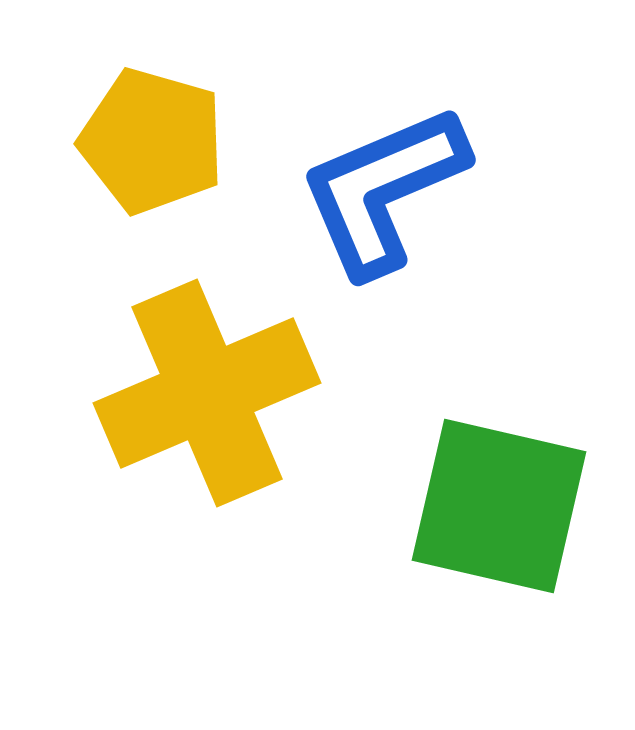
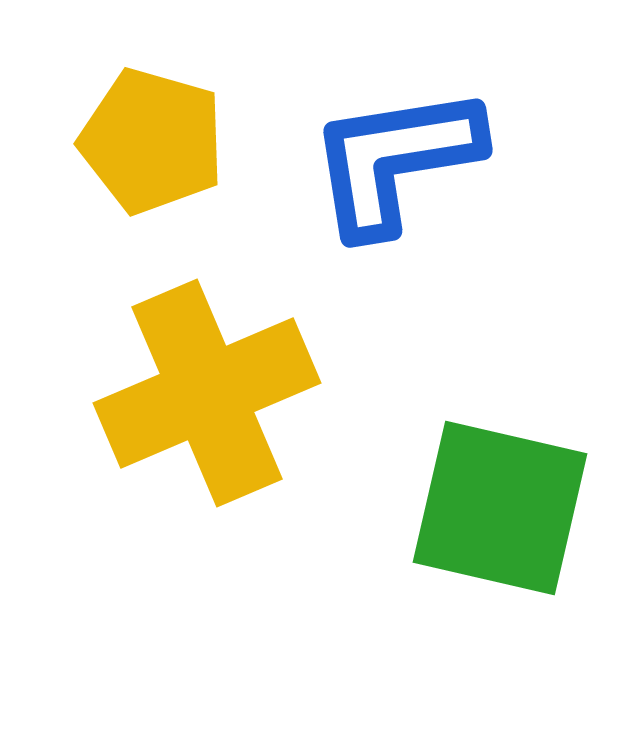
blue L-shape: moved 12 px right, 30 px up; rotated 14 degrees clockwise
green square: moved 1 px right, 2 px down
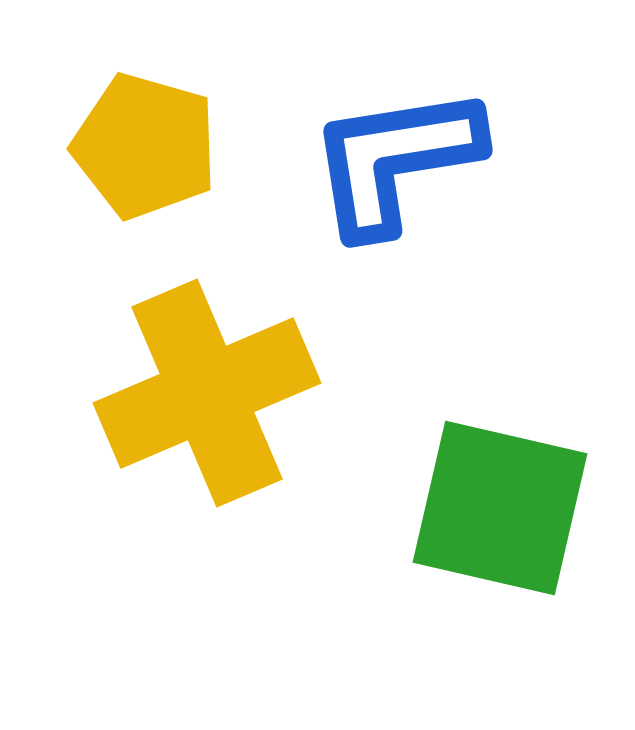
yellow pentagon: moved 7 px left, 5 px down
